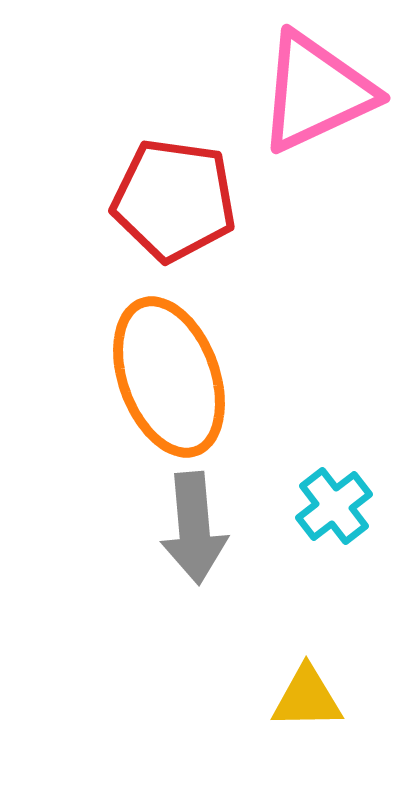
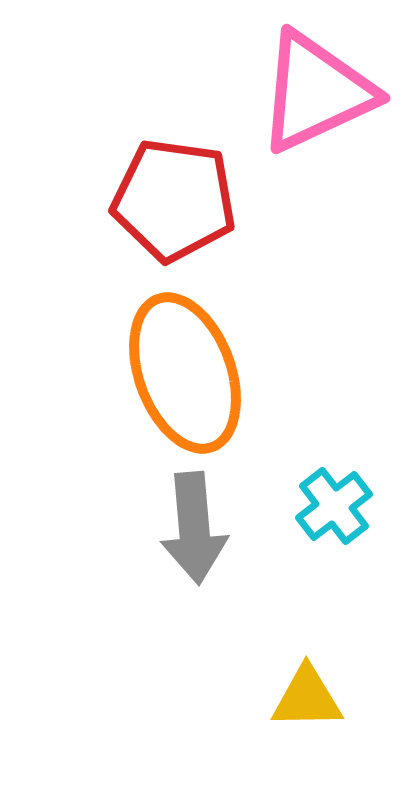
orange ellipse: moved 16 px right, 4 px up
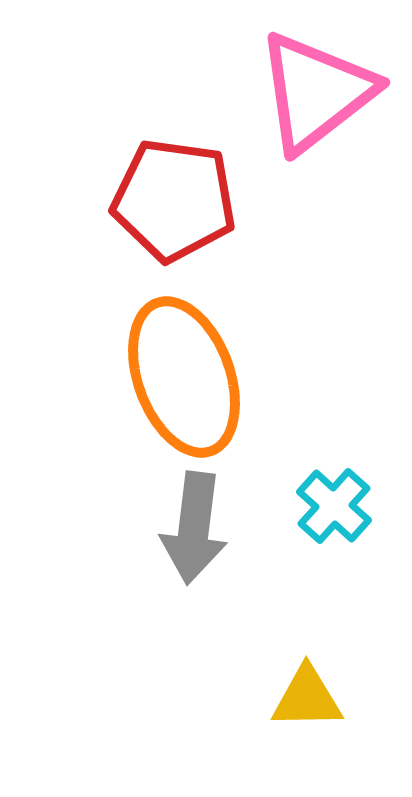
pink triangle: rotated 13 degrees counterclockwise
orange ellipse: moved 1 px left, 4 px down
cyan cross: rotated 10 degrees counterclockwise
gray arrow: rotated 12 degrees clockwise
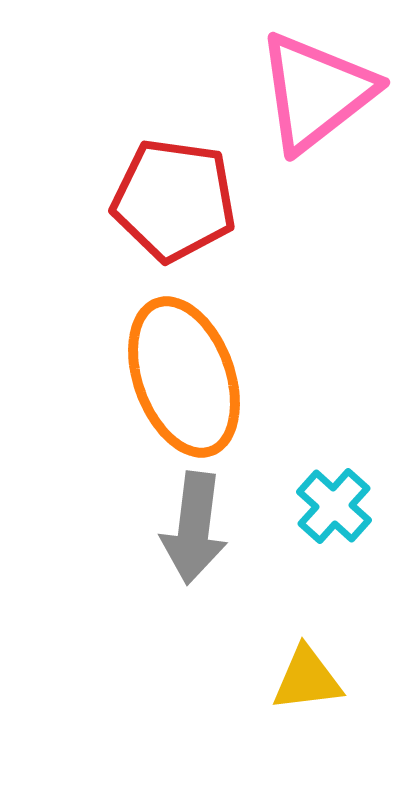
yellow triangle: moved 19 px up; rotated 6 degrees counterclockwise
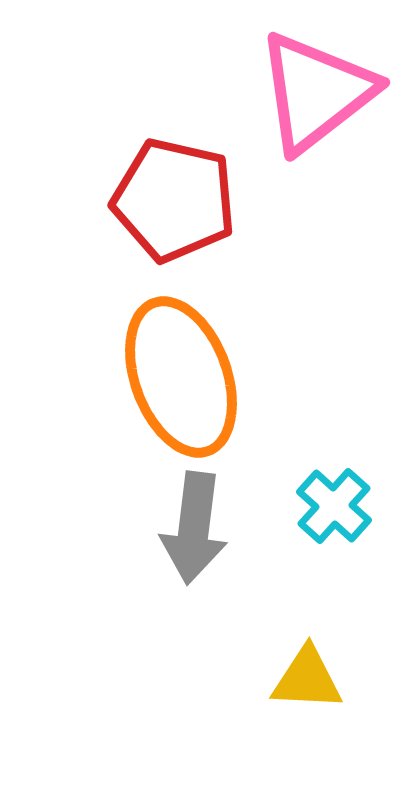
red pentagon: rotated 5 degrees clockwise
orange ellipse: moved 3 px left
yellow triangle: rotated 10 degrees clockwise
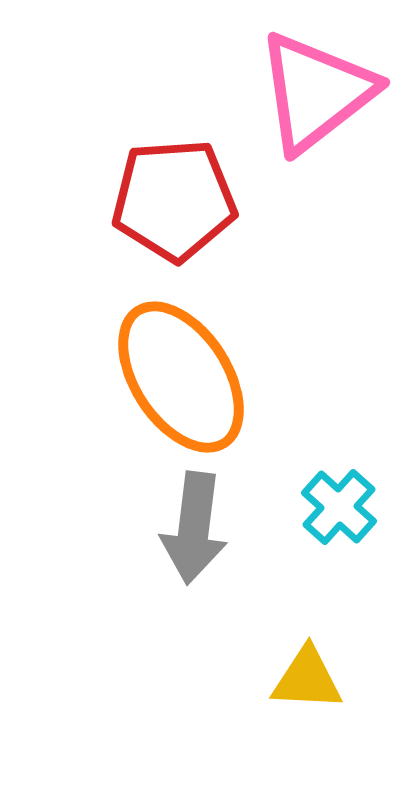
red pentagon: rotated 17 degrees counterclockwise
orange ellipse: rotated 13 degrees counterclockwise
cyan cross: moved 5 px right, 1 px down
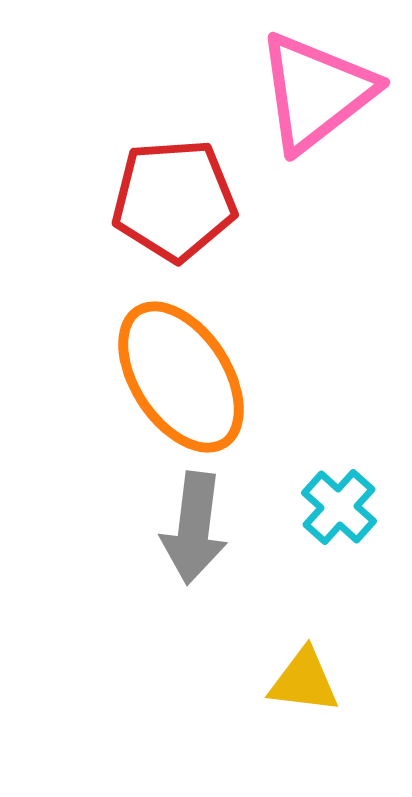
yellow triangle: moved 3 px left, 2 px down; rotated 4 degrees clockwise
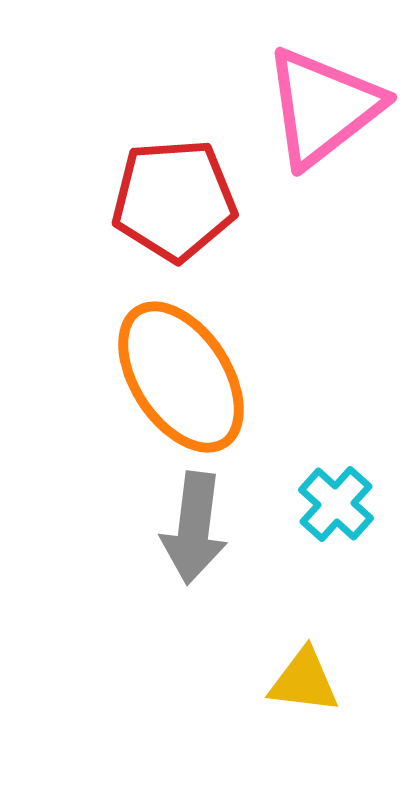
pink triangle: moved 7 px right, 15 px down
cyan cross: moved 3 px left, 3 px up
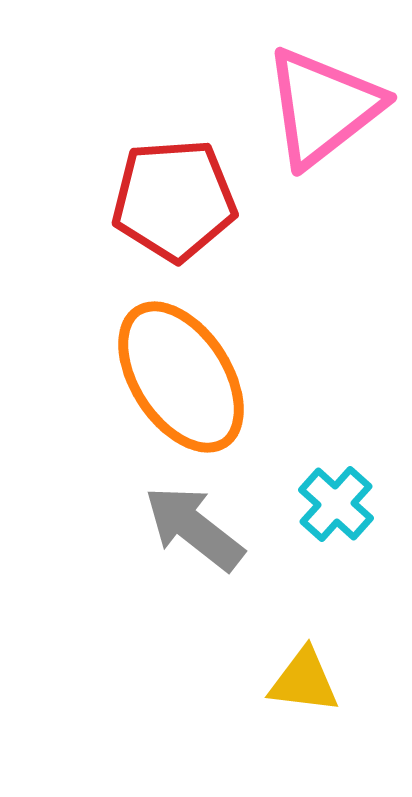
gray arrow: rotated 121 degrees clockwise
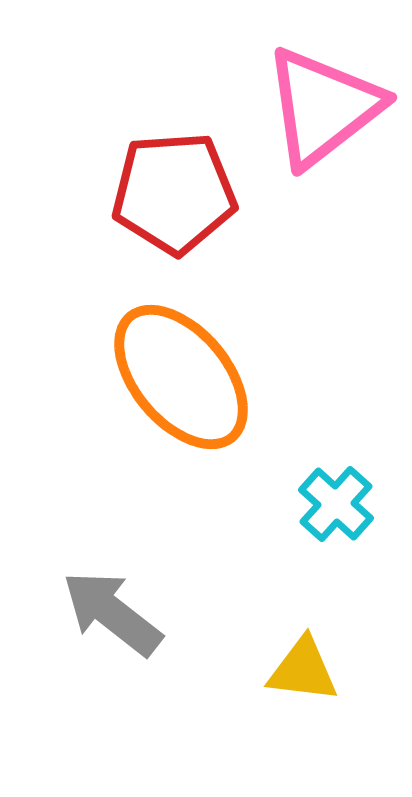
red pentagon: moved 7 px up
orange ellipse: rotated 7 degrees counterclockwise
gray arrow: moved 82 px left, 85 px down
yellow triangle: moved 1 px left, 11 px up
